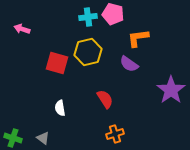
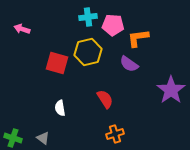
pink pentagon: moved 11 px down; rotated 10 degrees counterclockwise
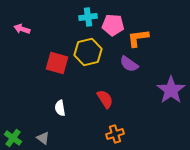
green cross: rotated 18 degrees clockwise
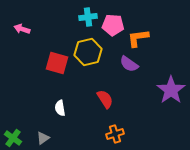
gray triangle: rotated 48 degrees clockwise
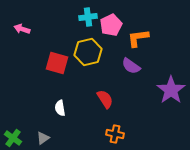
pink pentagon: moved 2 px left; rotated 30 degrees counterclockwise
purple semicircle: moved 2 px right, 2 px down
orange cross: rotated 30 degrees clockwise
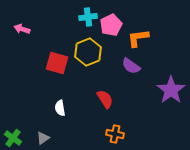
yellow hexagon: rotated 8 degrees counterclockwise
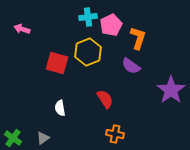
orange L-shape: rotated 115 degrees clockwise
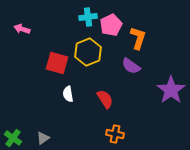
white semicircle: moved 8 px right, 14 px up
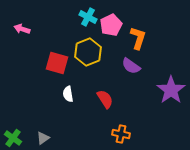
cyan cross: rotated 36 degrees clockwise
orange cross: moved 6 px right
